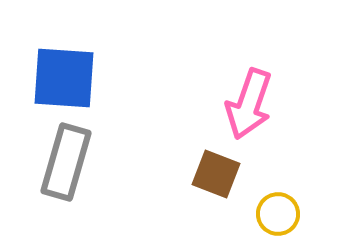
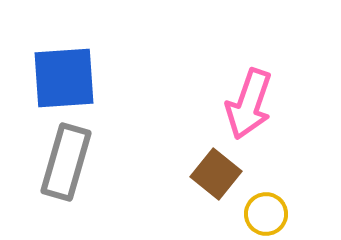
blue square: rotated 8 degrees counterclockwise
brown square: rotated 18 degrees clockwise
yellow circle: moved 12 px left
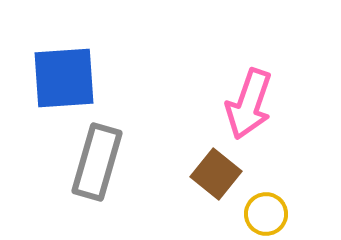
gray rectangle: moved 31 px right
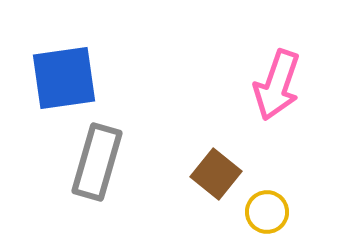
blue square: rotated 4 degrees counterclockwise
pink arrow: moved 28 px right, 19 px up
yellow circle: moved 1 px right, 2 px up
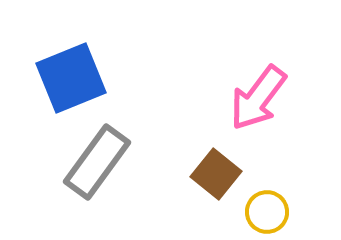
blue square: moved 7 px right; rotated 14 degrees counterclockwise
pink arrow: moved 19 px left, 13 px down; rotated 18 degrees clockwise
gray rectangle: rotated 20 degrees clockwise
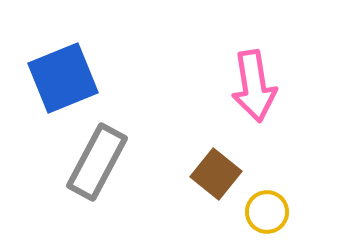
blue square: moved 8 px left
pink arrow: moved 4 px left, 12 px up; rotated 46 degrees counterclockwise
gray rectangle: rotated 8 degrees counterclockwise
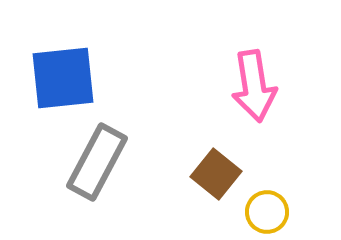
blue square: rotated 16 degrees clockwise
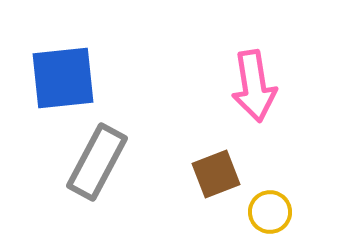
brown square: rotated 30 degrees clockwise
yellow circle: moved 3 px right
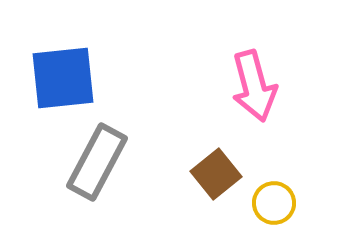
pink arrow: rotated 6 degrees counterclockwise
brown square: rotated 18 degrees counterclockwise
yellow circle: moved 4 px right, 9 px up
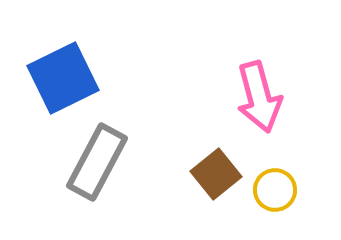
blue square: rotated 20 degrees counterclockwise
pink arrow: moved 5 px right, 11 px down
yellow circle: moved 1 px right, 13 px up
